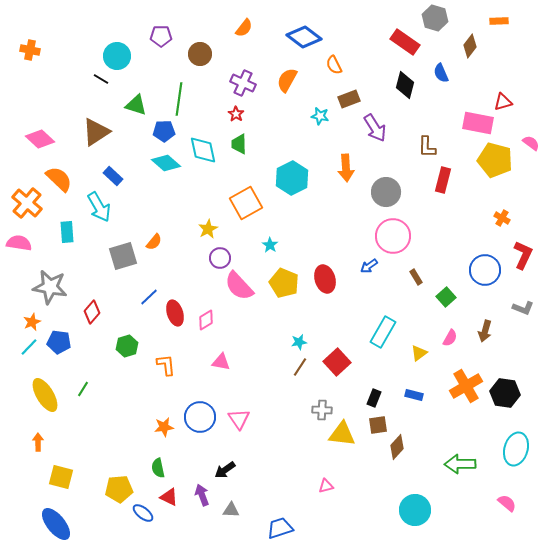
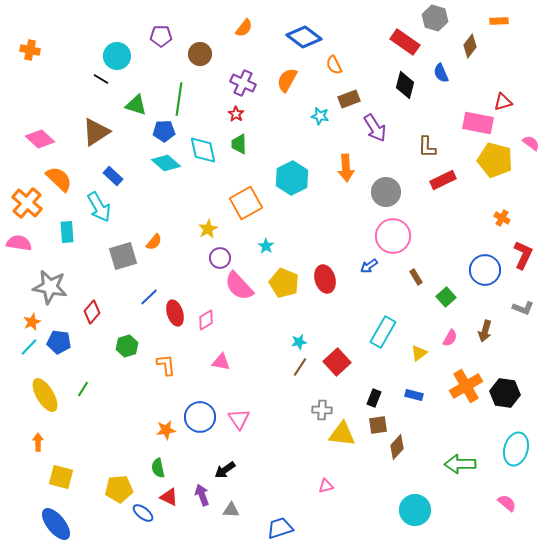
red rectangle at (443, 180): rotated 50 degrees clockwise
cyan star at (270, 245): moved 4 px left, 1 px down
orange star at (164, 427): moved 2 px right, 3 px down
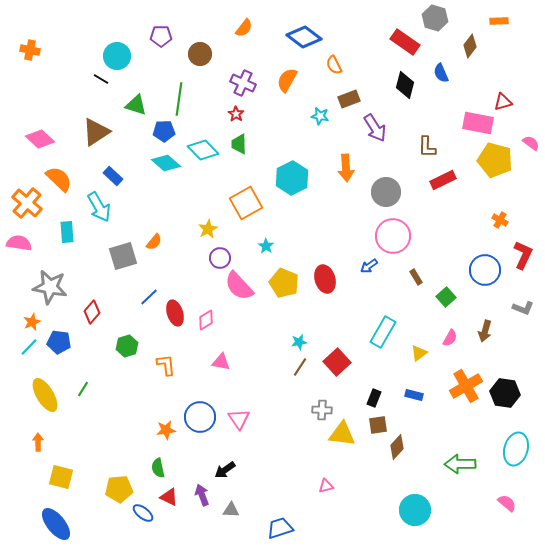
cyan diamond at (203, 150): rotated 32 degrees counterclockwise
orange cross at (502, 218): moved 2 px left, 2 px down
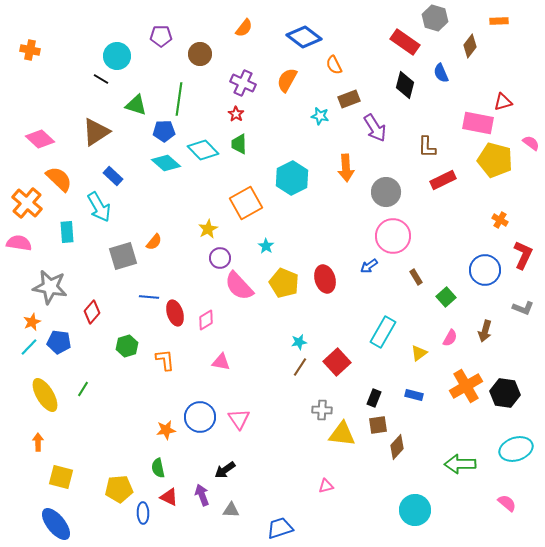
blue line at (149, 297): rotated 48 degrees clockwise
orange L-shape at (166, 365): moved 1 px left, 5 px up
cyan ellipse at (516, 449): rotated 56 degrees clockwise
blue ellipse at (143, 513): rotated 50 degrees clockwise
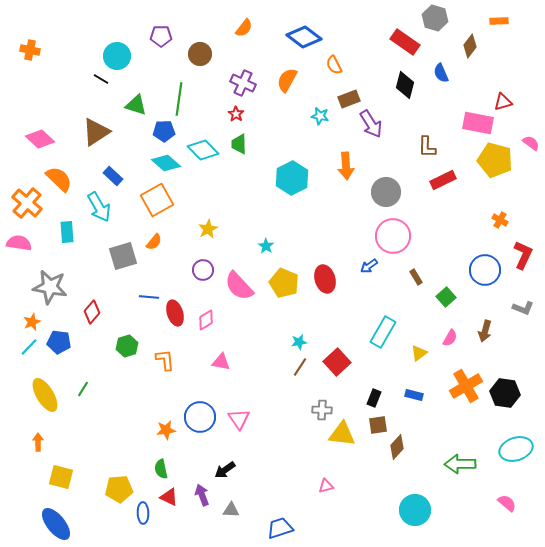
purple arrow at (375, 128): moved 4 px left, 4 px up
orange arrow at (346, 168): moved 2 px up
orange square at (246, 203): moved 89 px left, 3 px up
purple circle at (220, 258): moved 17 px left, 12 px down
green semicircle at (158, 468): moved 3 px right, 1 px down
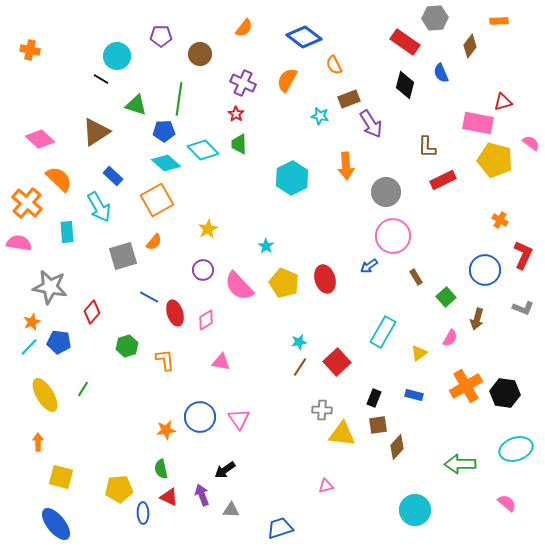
gray hexagon at (435, 18): rotated 20 degrees counterclockwise
blue line at (149, 297): rotated 24 degrees clockwise
brown arrow at (485, 331): moved 8 px left, 12 px up
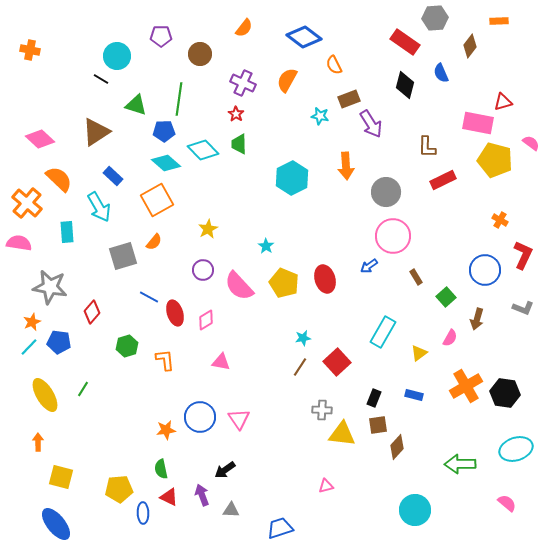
cyan star at (299, 342): moved 4 px right, 4 px up
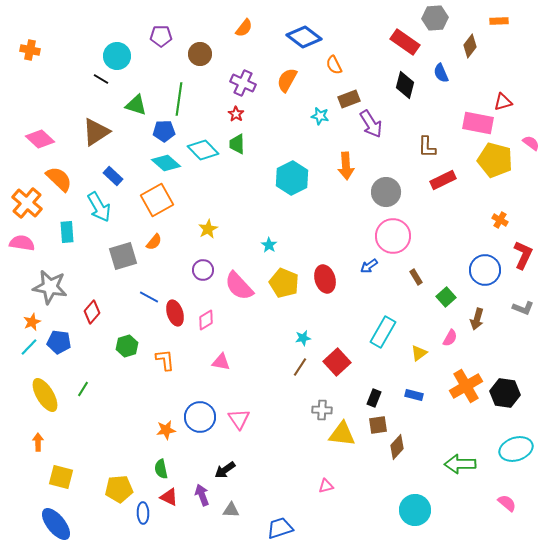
green trapezoid at (239, 144): moved 2 px left
pink semicircle at (19, 243): moved 3 px right
cyan star at (266, 246): moved 3 px right, 1 px up
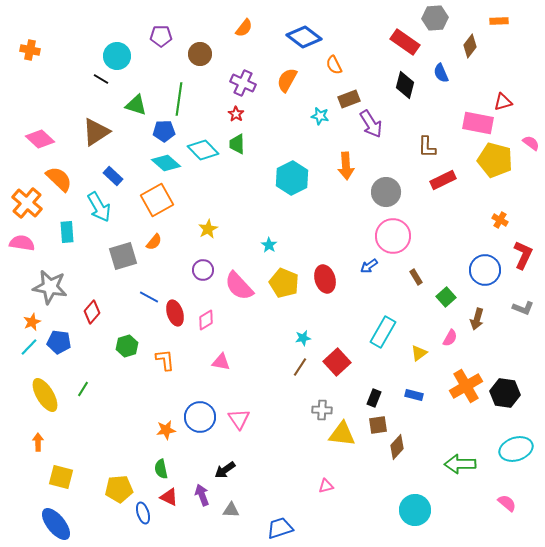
blue ellipse at (143, 513): rotated 15 degrees counterclockwise
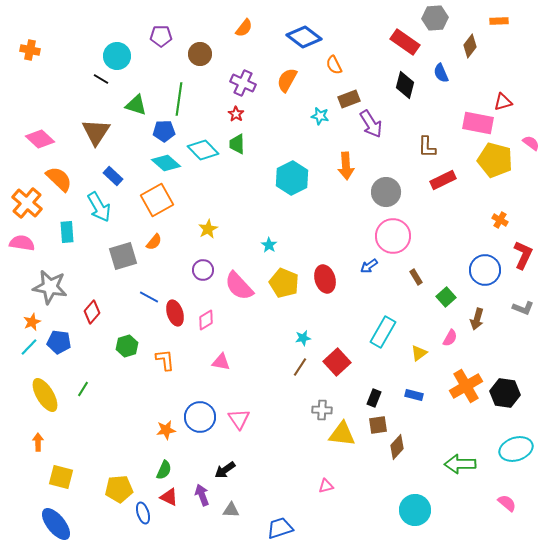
brown triangle at (96, 132): rotated 24 degrees counterclockwise
green semicircle at (161, 469): moved 3 px right, 1 px down; rotated 144 degrees counterclockwise
